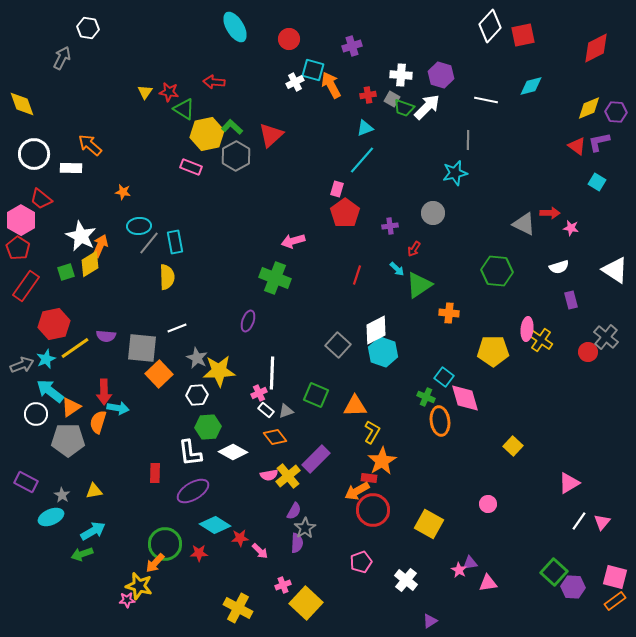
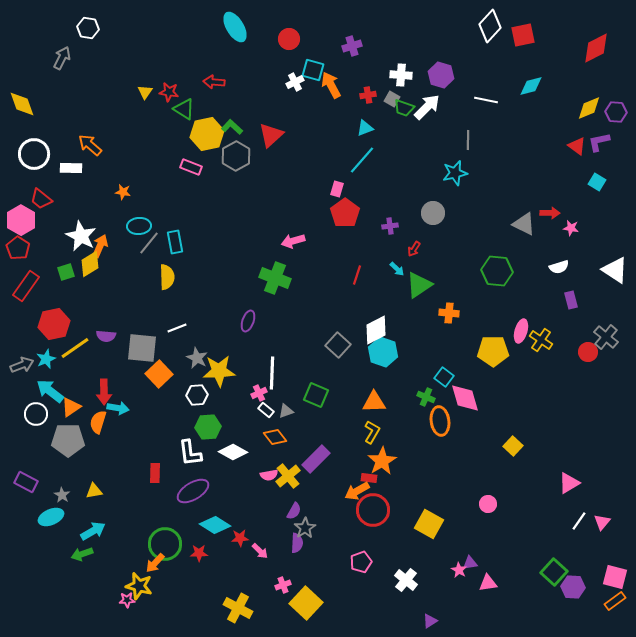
pink ellipse at (527, 329): moved 6 px left, 2 px down; rotated 10 degrees clockwise
orange triangle at (355, 406): moved 19 px right, 4 px up
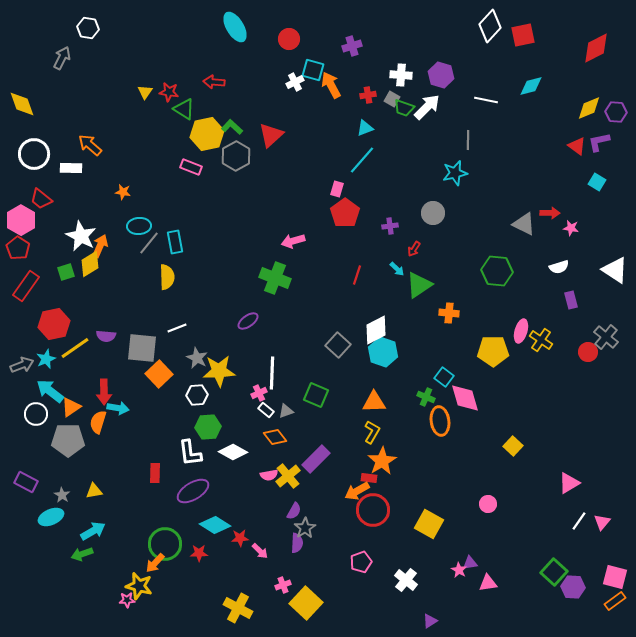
purple ellipse at (248, 321): rotated 35 degrees clockwise
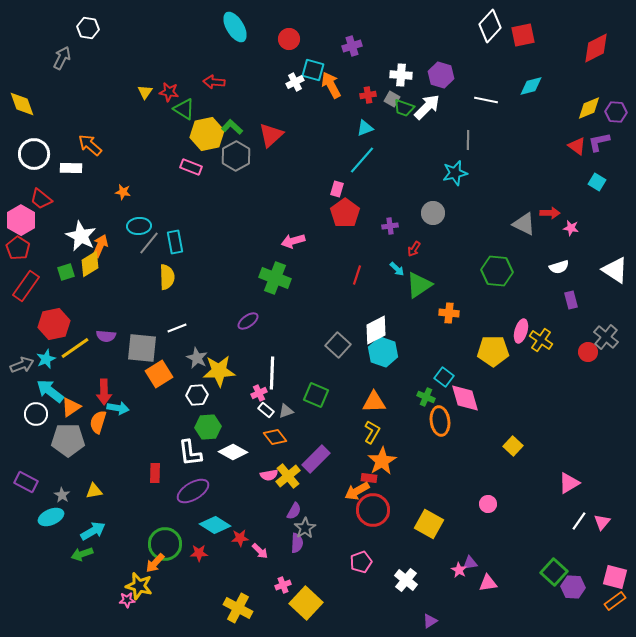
orange square at (159, 374): rotated 12 degrees clockwise
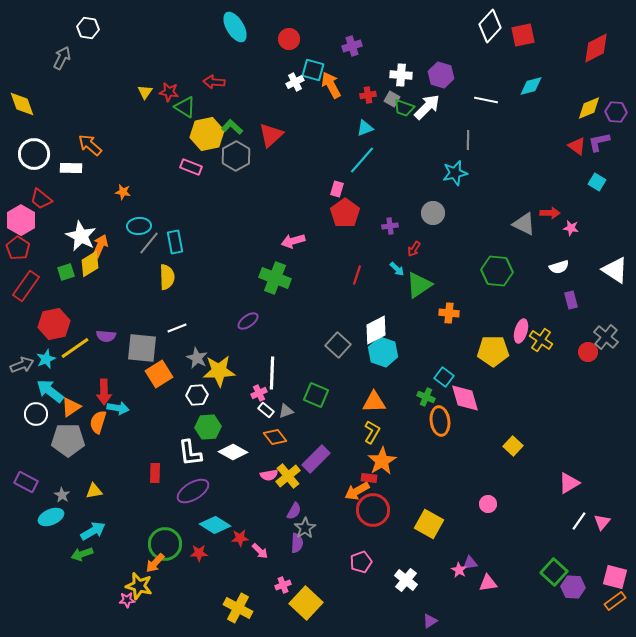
green triangle at (184, 109): moved 1 px right, 2 px up
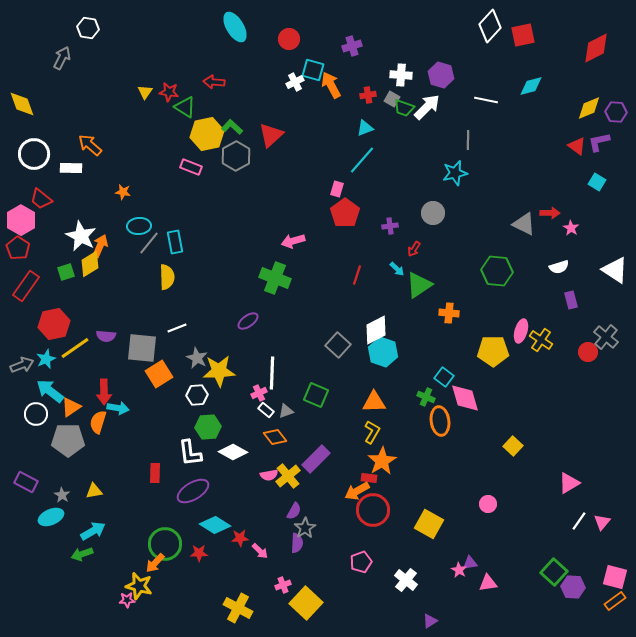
pink star at (571, 228): rotated 21 degrees clockwise
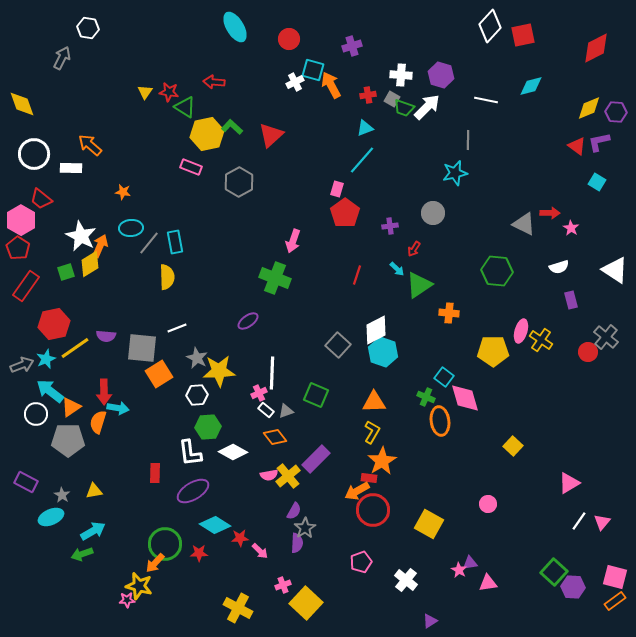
gray hexagon at (236, 156): moved 3 px right, 26 px down
cyan ellipse at (139, 226): moved 8 px left, 2 px down
pink arrow at (293, 241): rotated 55 degrees counterclockwise
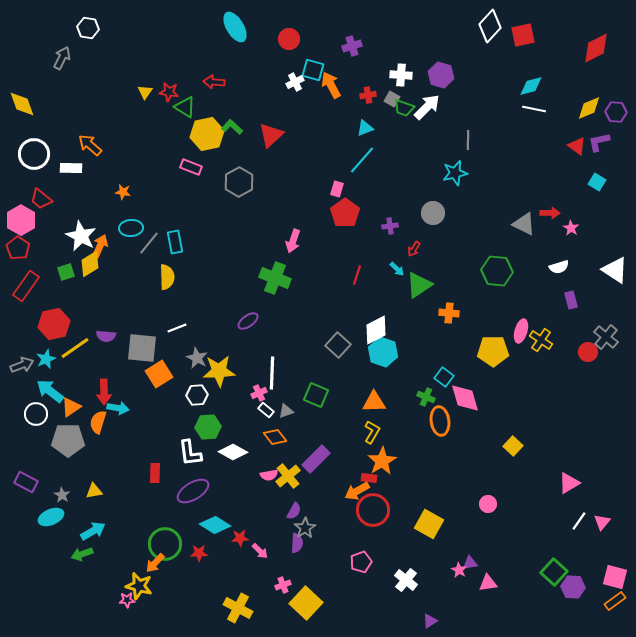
white line at (486, 100): moved 48 px right, 9 px down
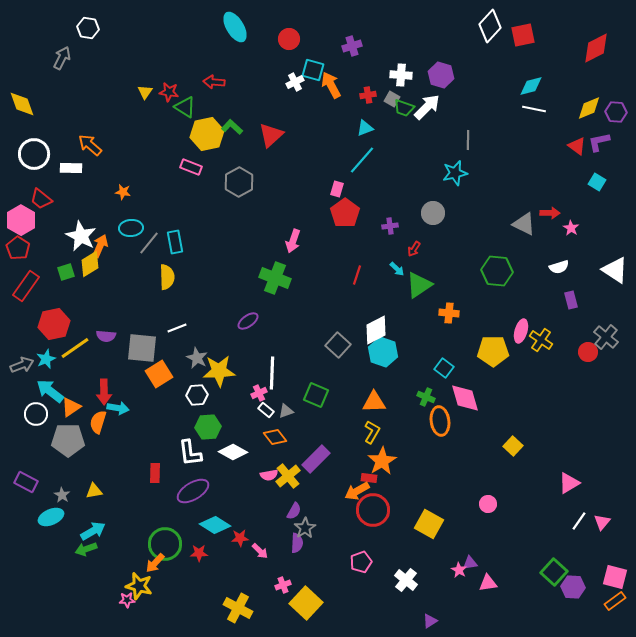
cyan square at (444, 377): moved 9 px up
green arrow at (82, 554): moved 4 px right, 5 px up
